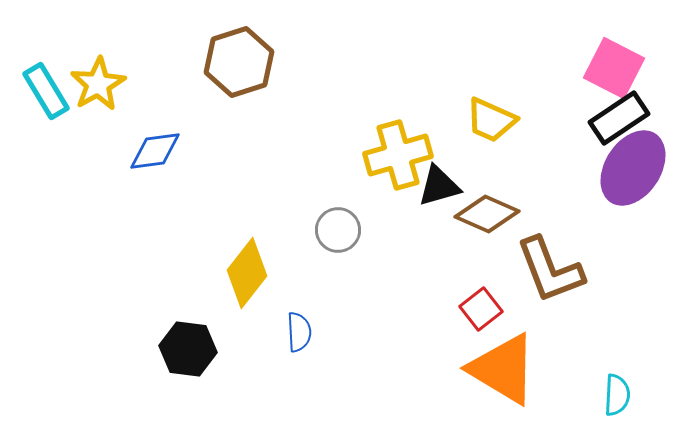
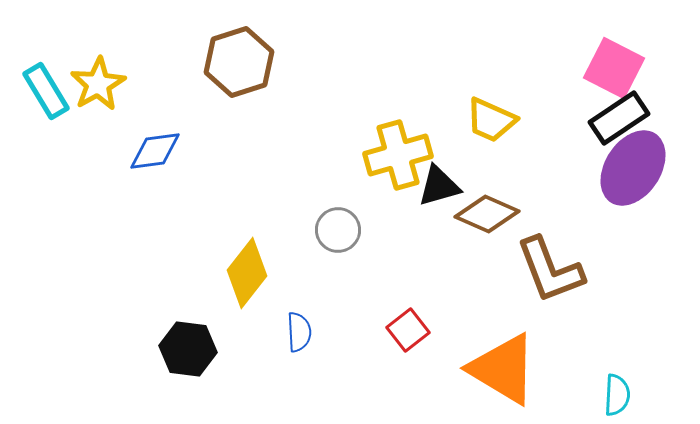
red square: moved 73 px left, 21 px down
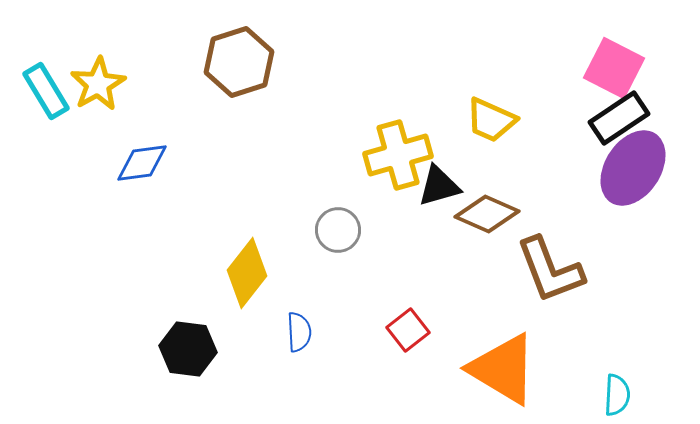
blue diamond: moved 13 px left, 12 px down
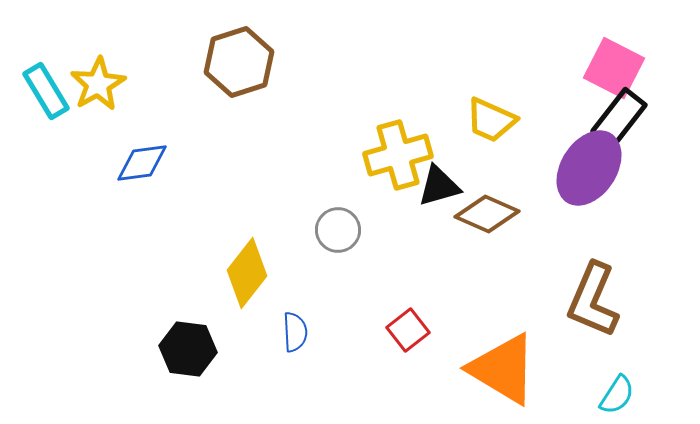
black rectangle: rotated 18 degrees counterclockwise
purple ellipse: moved 44 px left
brown L-shape: moved 43 px right, 30 px down; rotated 44 degrees clockwise
blue semicircle: moved 4 px left
cyan semicircle: rotated 30 degrees clockwise
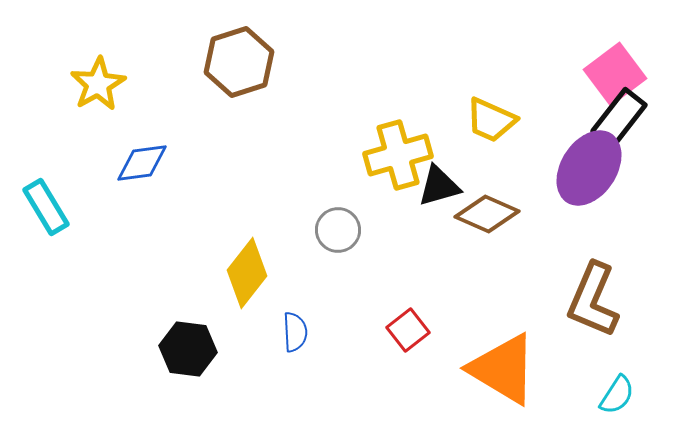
pink square: moved 1 px right, 6 px down; rotated 26 degrees clockwise
cyan rectangle: moved 116 px down
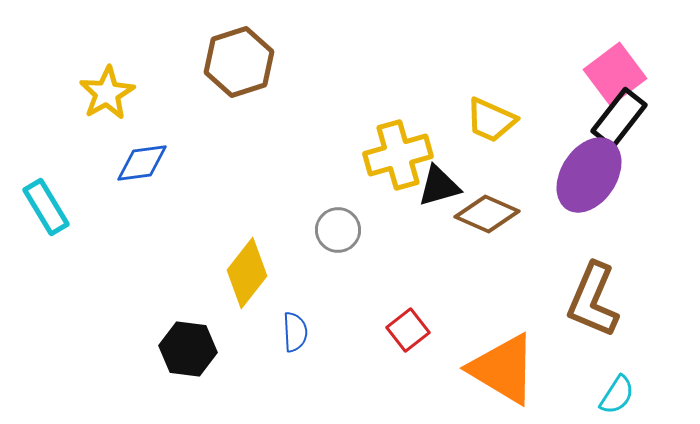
yellow star: moved 9 px right, 9 px down
purple ellipse: moved 7 px down
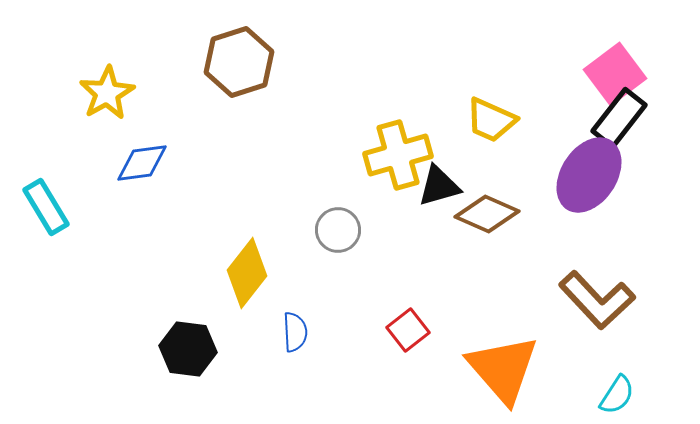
brown L-shape: moved 4 px right; rotated 66 degrees counterclockwise
orange triangle: rotated 18 degrees clockwise
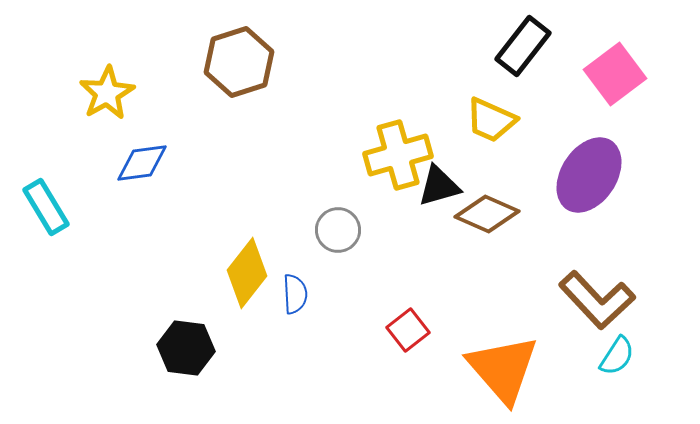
black rectangle: moved 96 px left, 72 px up
blue semicircle: moved 38 px up
black hexagon: moved 2 px left, 1 px up
cyan semicircle: moved 39 px up
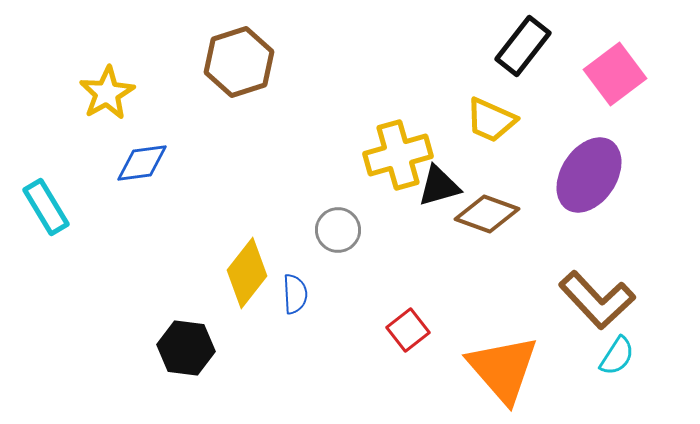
brown diamond: rotated 4 degrees counterclockwise
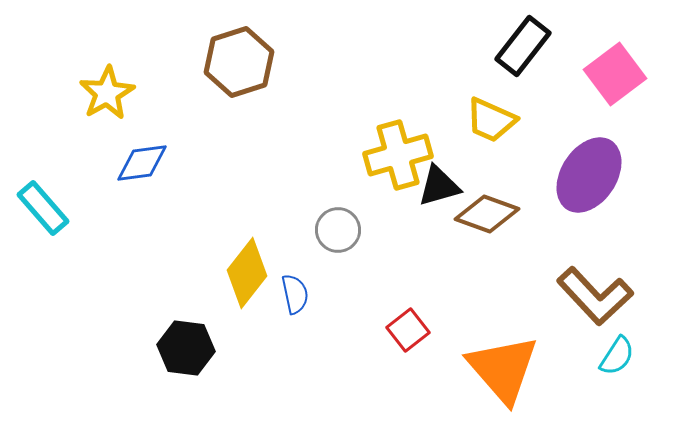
cyan rectangle: moved 3 px left, 1 px down; rotated 10 degrees counterclockwise
blue semicircle: rotated 9 degrees counterclockwise
brown L-shape: moved 2 px left, 4 px up
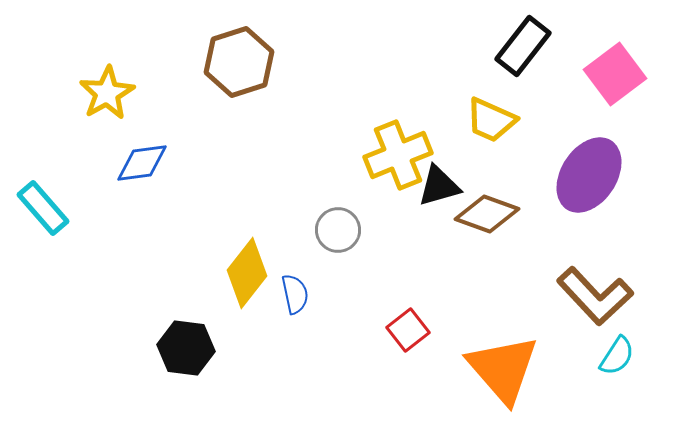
yellow cross: rotated 6 degrees counterclockwise
